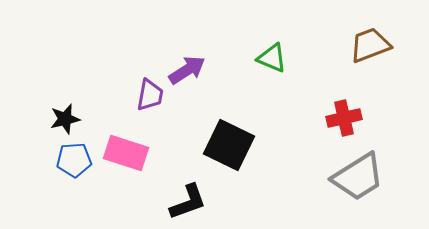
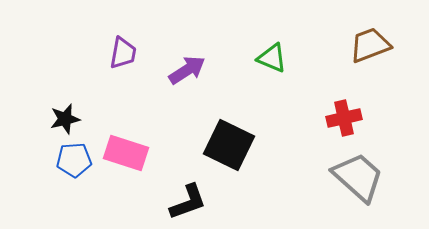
purple trapezoid: moved 27 px left, 42 px up
gray trapezoid: rotated 106 degrees counterclockwise
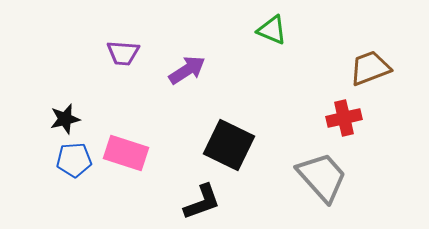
brown trapezoid: moved 23 px down
purple trapezoid: rotated 84 degrees clockwise
green triangle: moved 28 px up
gray trapezoid: moved 36 px left; rotated 6 degrees clockwise
black L-shape: moved 14 px right
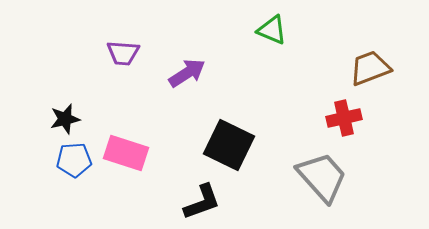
purple arrow: moved 3 px down
